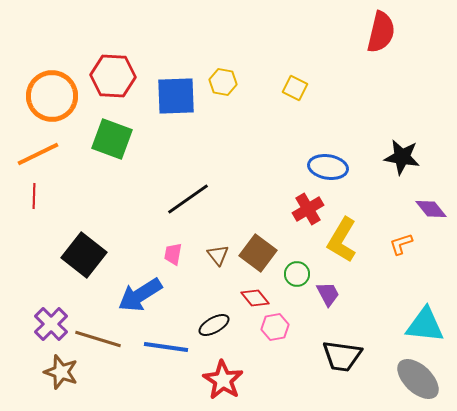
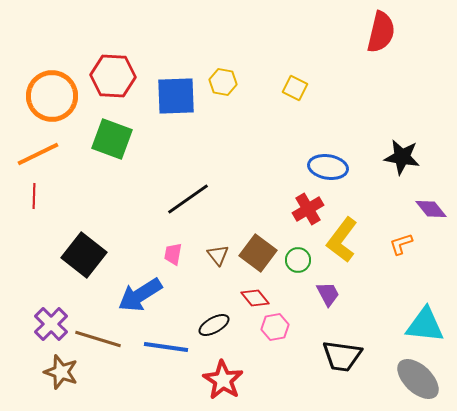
yellow L-shape: rotated 6 degrees clockwise
green circle: moved 1 px right, 14 px up
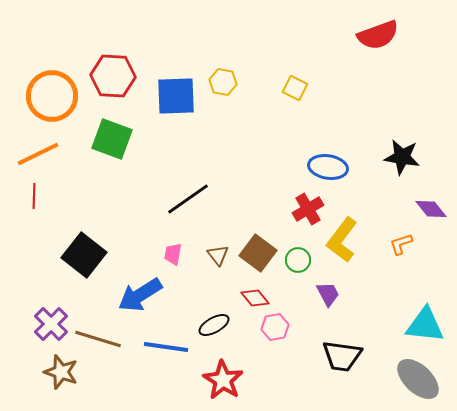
red semicircle: moved 3 px left, 3 px down; rotated 57 degrees clockwise
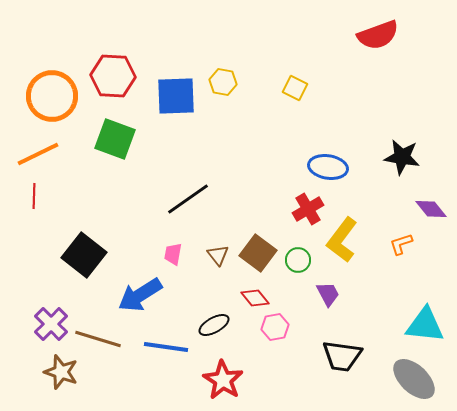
green square: moved 3 px right
gray ellipse: moved 4 px left
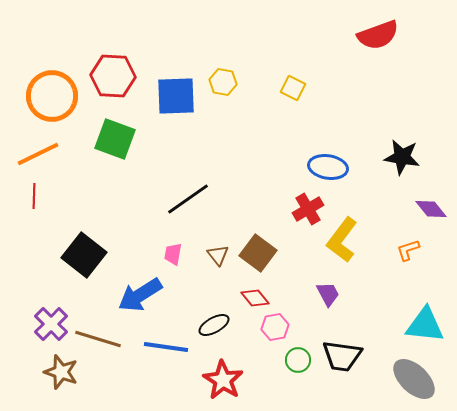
yellow square: moved 2 px left
orange L-shape: moved 7 px right, 6 px down
green circle: moved 100 px down
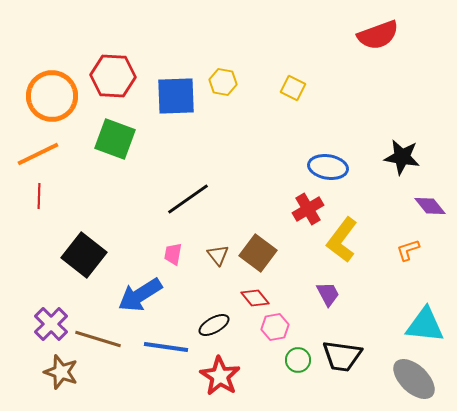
red line: moved 5 px right
purple diamond: moved 1 px left, 3 px up
red star: moved 3 px left, 4 px up
